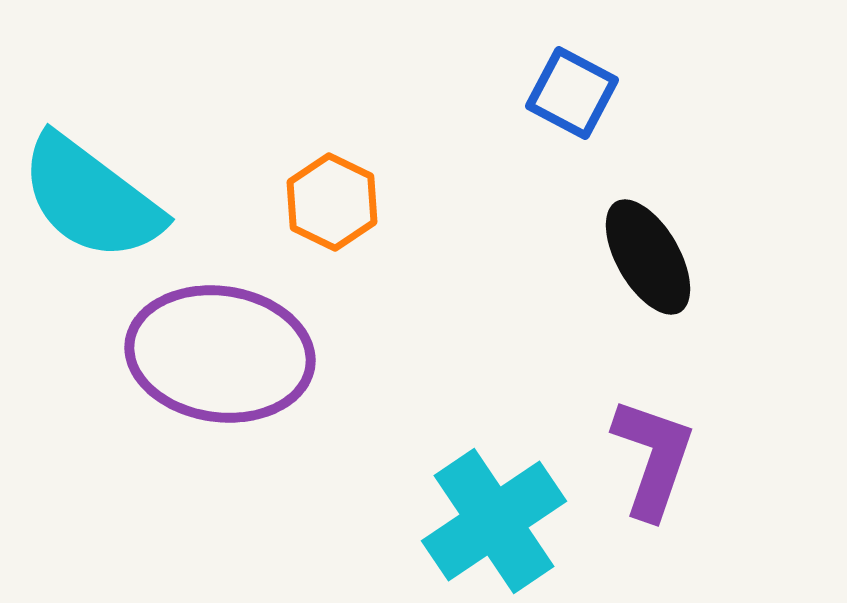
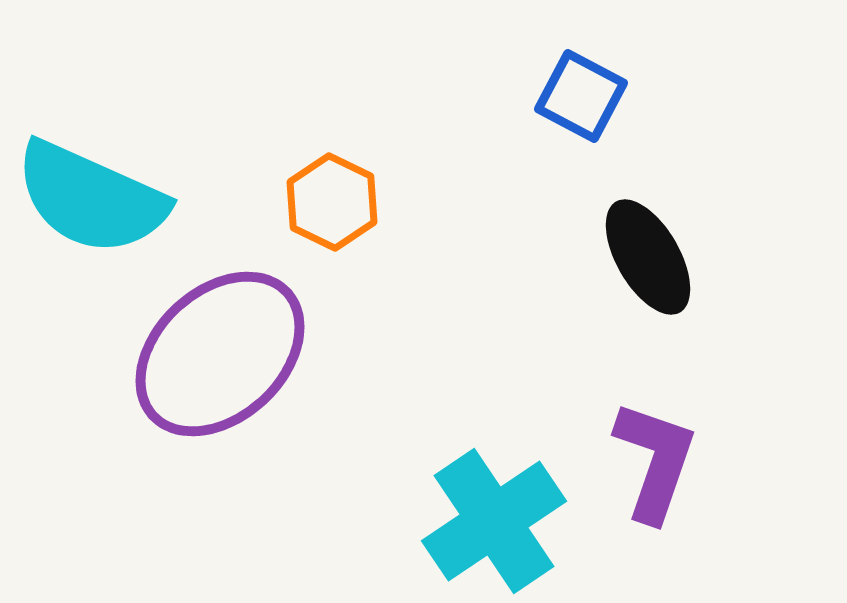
blue square: moved 9 px right, 3 px down
cyan semicircle: rotated 13 degrees counterclockwise
purple ellipse: rotated 51 degrees counterclockwise
purple L-shape: moved 2 px right, 3 px down
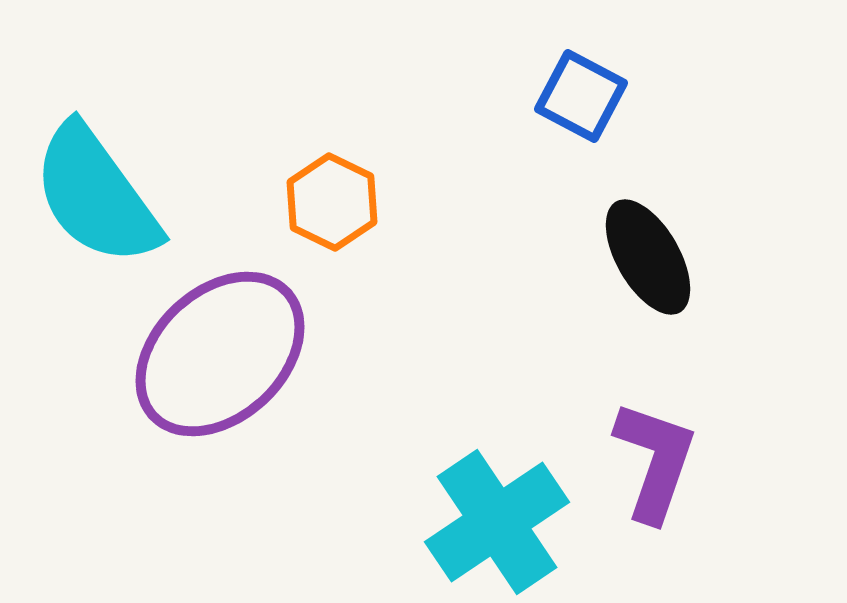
cyan semicircle: moved 5 px right, 3 px up; rotated 30 degrees clockwise
cyan cross: moved 3 px right, 1 px down
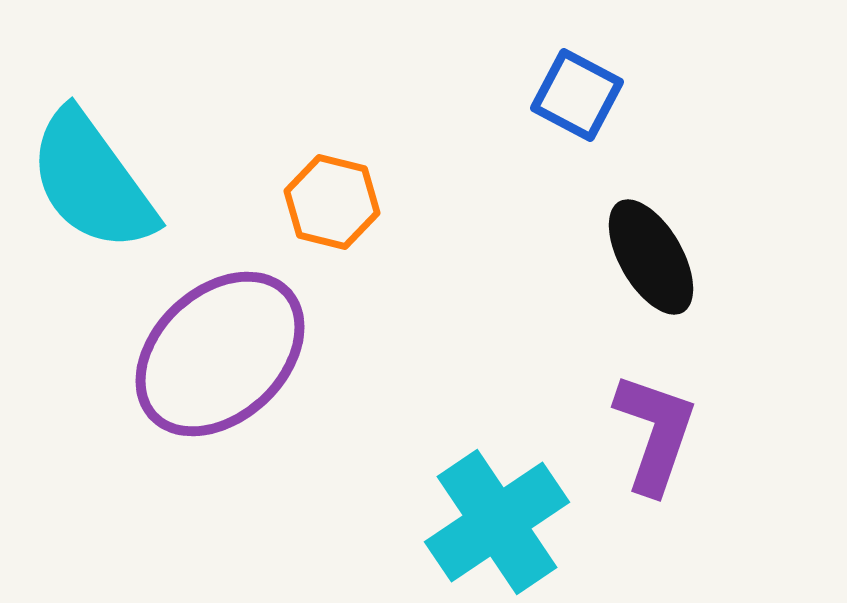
blue square: moved 4 px left, 1 px up
cyan semicircle: moved 4 px left, 14 px up
orange hexagon: rotated 12 degrees counterclockwise
black ellipse: moved 3 px right
purple L-shape: moved 28 px up
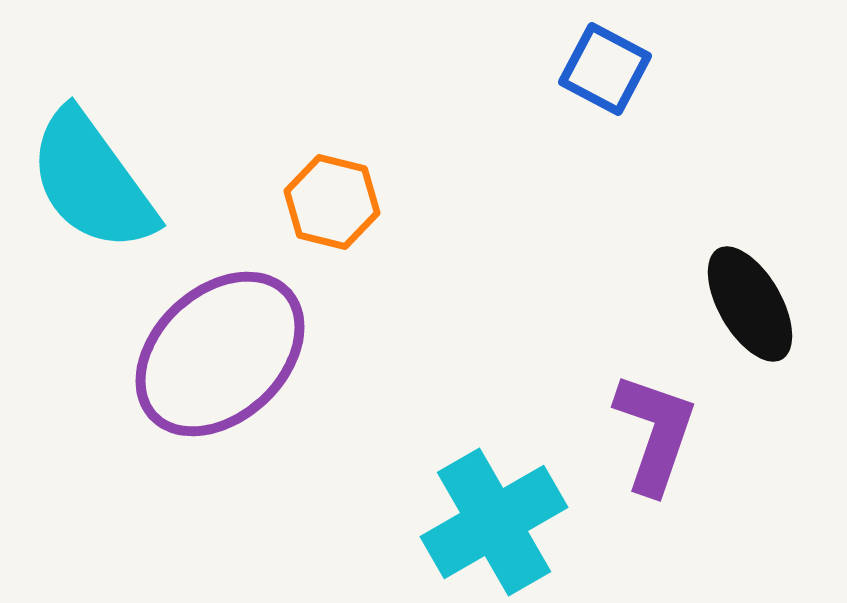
blue square: moved 28 px right, 26 px up
black ellipse: moved 99 px right, 47 px down
cyan cross: moved 3 px left; rotated 4 degrees clockwise
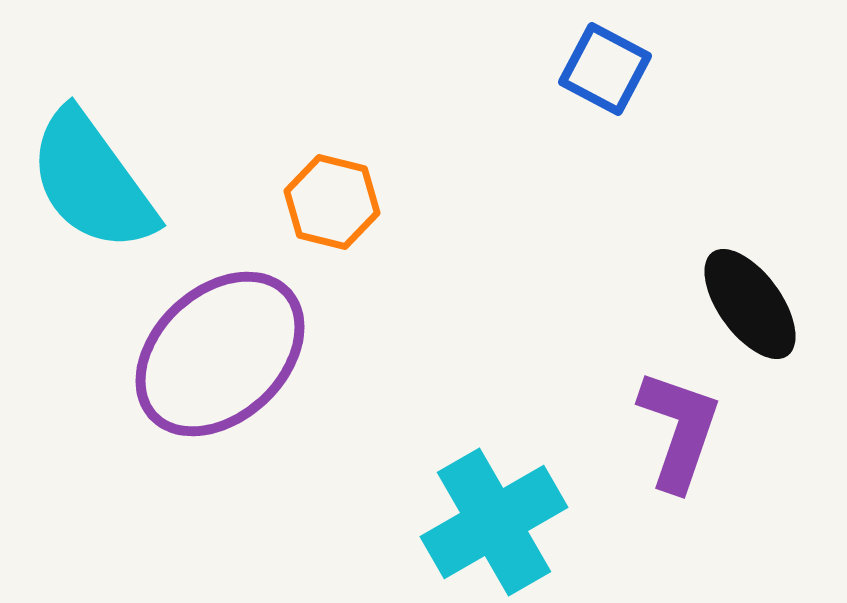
black ellipse: rotated 6 degrees counterclockwise
purple L-shape: moved 24 px right, 3 px up
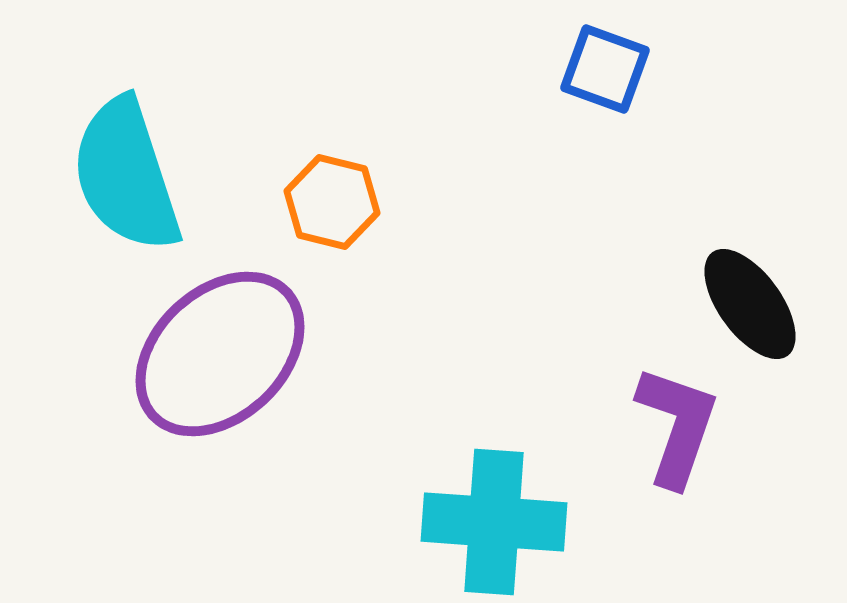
blue square: rotated 8 degrees counterclockwise
cyan semicircle: moved 34 px right, 6 px up; rotated 18 degrees clockwise
purple L-shape: moved 2 px left, 4 px up
cyan cross: rotated 34 degrees clockwise
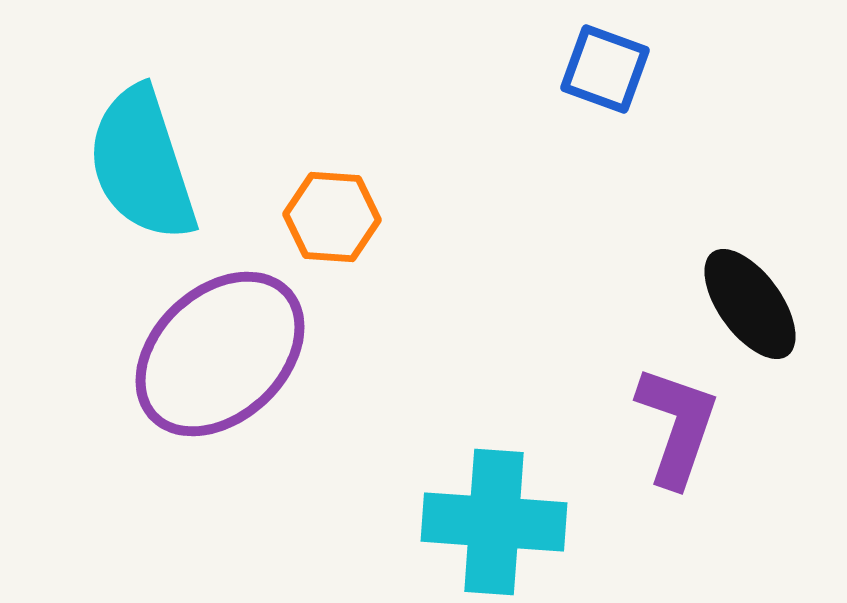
cyan semicircle: moved 16 px right, 11 px up
orange hexagon: moved 15 px down; rotated 10 degrees counterclockwise
